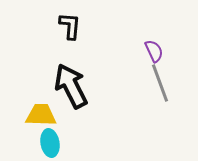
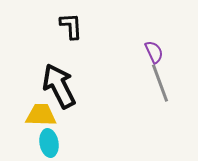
black L-shape: moved 1 px right; rotated 8 degrees counterclockwise
purple semicircle: moved 1 px down
black arrow: moved 12 px left
cyan ellipse: moved 1 px left
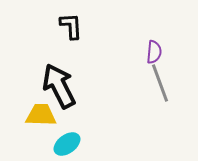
purple semicircle: rotated 30 degrees clockwise
cyan ellipse: moved 18 px right, 1 px down; rotated 64 degrees clockwise
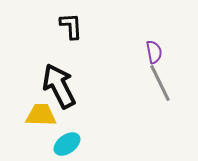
purple semicircle: rotated 15 degrees counterclockwise
gray line: rotated 6 degrees counterclockwise
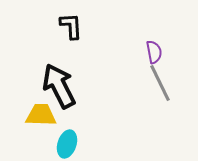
cyan ellipse: rotated 36 degrees counterclockwise
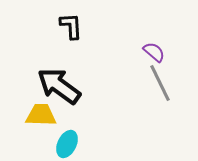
purple semicircle: rotated 40 degrees counterclockwise
black arrow: rotated 27 degrees counterclockwise
cyan ellipse: rotated 8 degrees clockwise
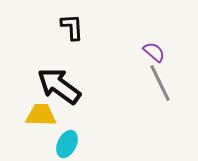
black L-shape: moved 1 px right, 1 px down
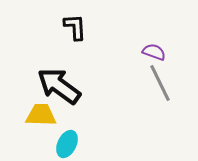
black L-shape: moved 3 px right
purple semicircle: rotated 20 degrees counterclockwise
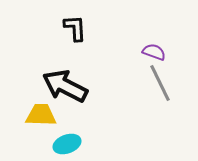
black L-shape: moved 1 px down
black arrow: moved 6 px right; rotated 9 degrees counterclockwise
cyan ellipse: rotated 44 degrees clockwise
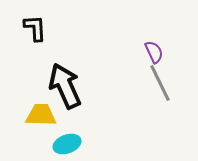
black L-shape: moved 40 px left
purple semicircle: rotated 45 degrees clockwise
black arrow: rotated 39 degrees clockwise
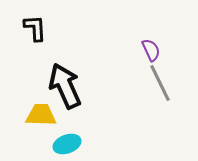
purple semicircle: moved 3 px left, 2 px up
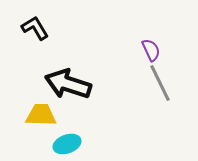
black L-shape: rotated 28 degrees counterclockwise
black arrow: moved 3 px right, 2 px up; rotated 48 degrees counterclockwise
